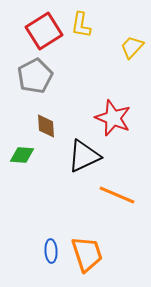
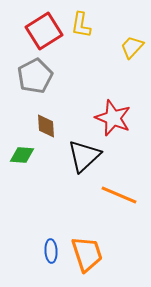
black triangle: rotated 18 degrees counterclockwise
orange line: moved 2 px right
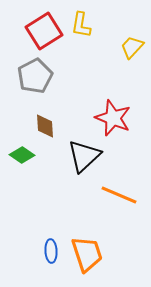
brown diamond: moved 1 px left
green diamond: rotated 30 degrees clockwise
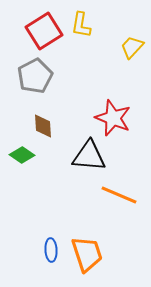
brown diamond: moved 2 px left
black triangle: moved 5 px right; rotated 48 degrees clockwise
blue ellipse: moved 1 px up
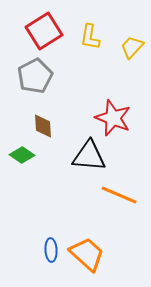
yellow L-shape: moved 9 px right, 12 px down
orange trapezoid: rotated 30 degrees counterclockwise
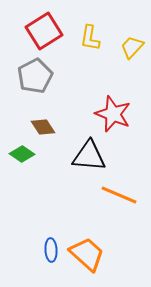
yellow L-shape: moved 1 px down
red star: moved 4 px up
brown diamond: moved 1 px down; rotated 30 degrees counterclockwise
green diamond: moved 1 px up
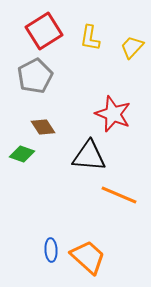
green diamond: rotated 15 degrees counterclockwise
orange trapezoid: moved 1 px right, 3 px down
